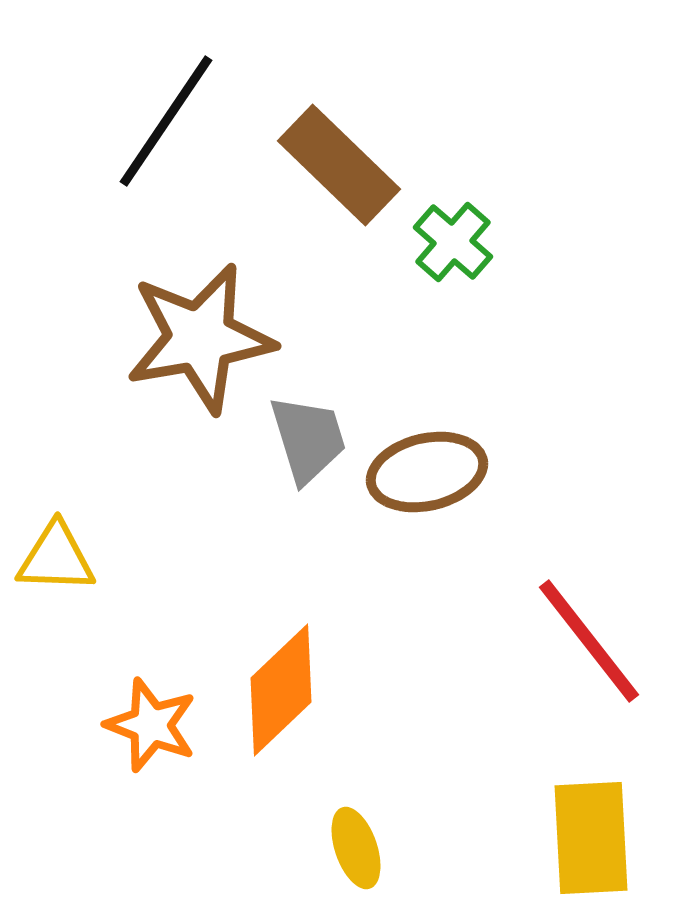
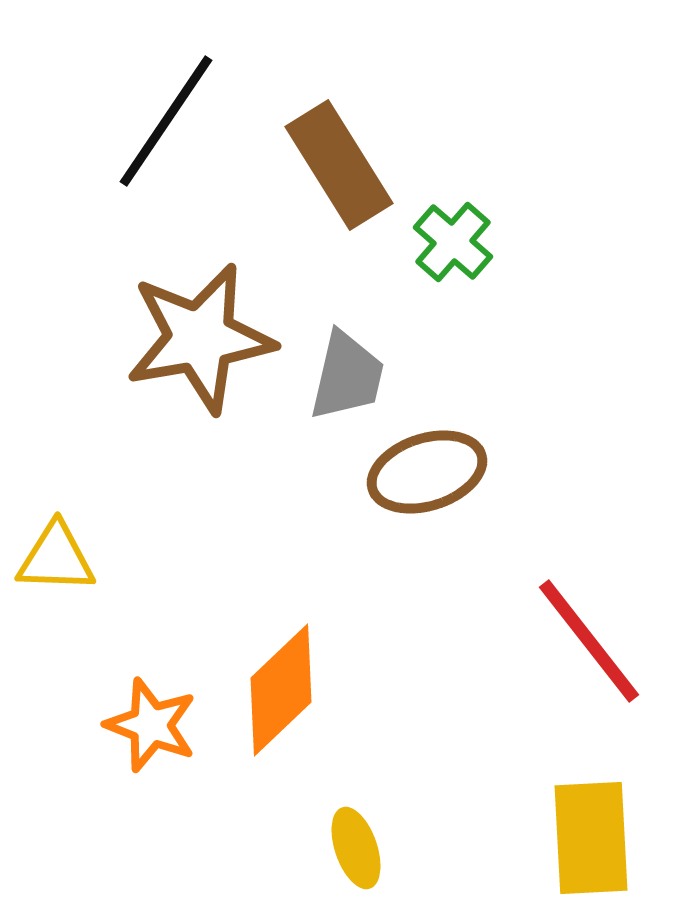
brown rectangle: rotated 14 degrees clockwise
gray trapezoid: moved 39 px right, 63 px up; rotated 30 degrees clockwise
brown ellipse: rotated 5 degrees counterclockwise
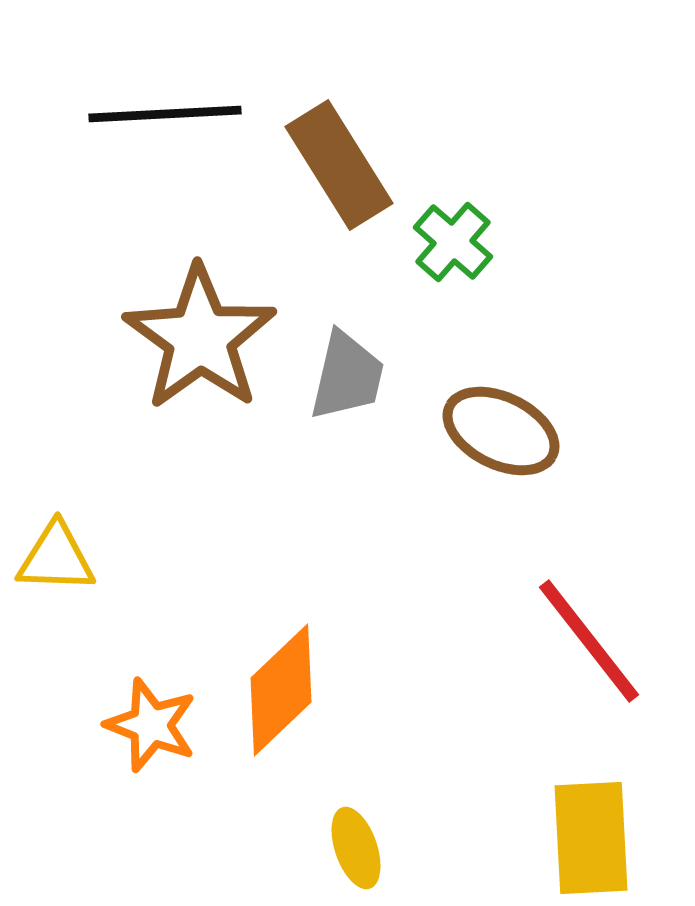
black line: moved 1 px left, 7 px up; rotated 53 degrees clockwise
brown star: rotated 26 degrees counterclockwise
brown ellipse: moved 74 px right, 41 px up; rotated 44 degrees clockwise
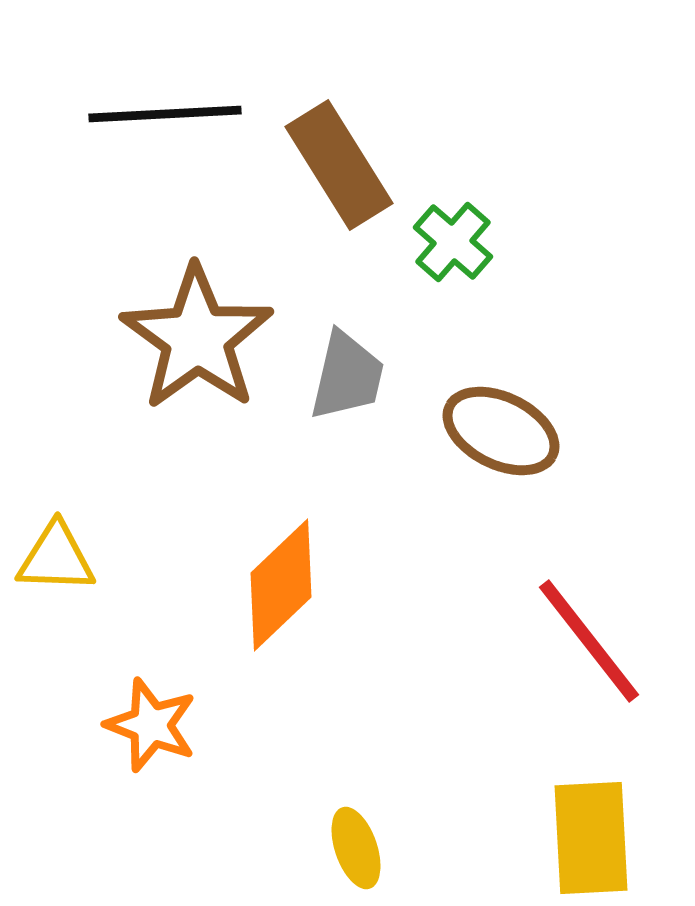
brown star: moved 3 px left
orange diamond: moved 105 px up
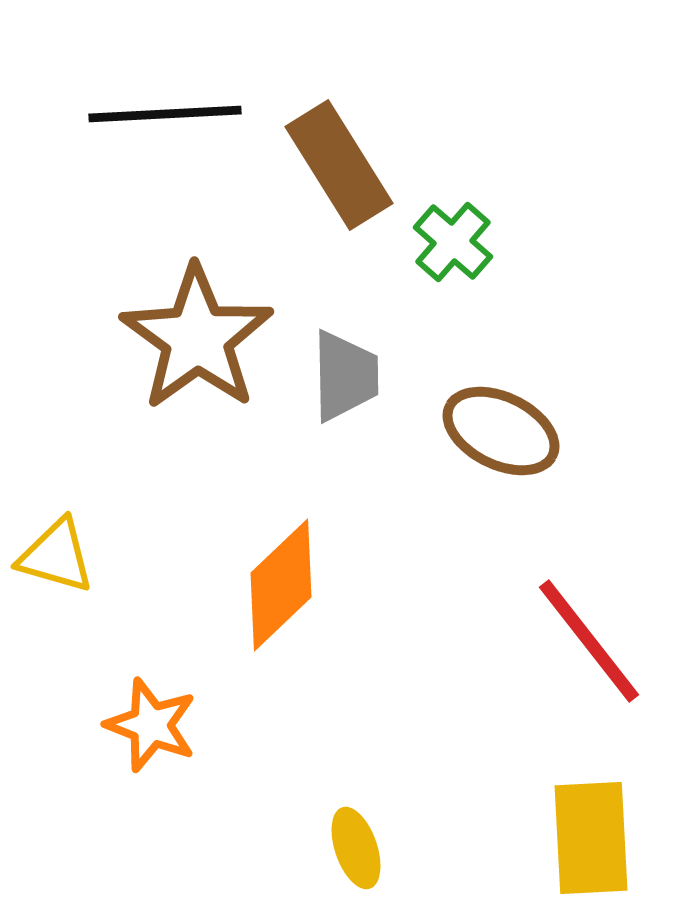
gray trapezoid: moved 2 px left; rotated 14 degrees counterclockwise
yellow triangle: moved 2 px up; rotated 14 degrees clockwise
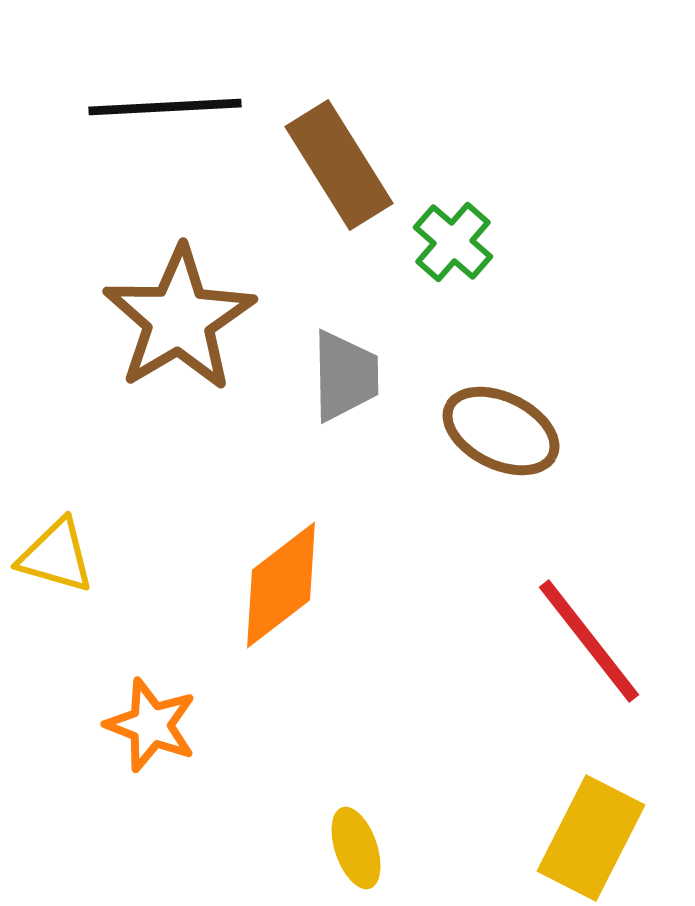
black line: moved 7 px up
brown star: moved 18 px left, 19 px up; rotated 5 degrees clockwise
orange diamond: rotated 6 degrees clockwise
yellow rectangle: rotated 30 degrees clockwise
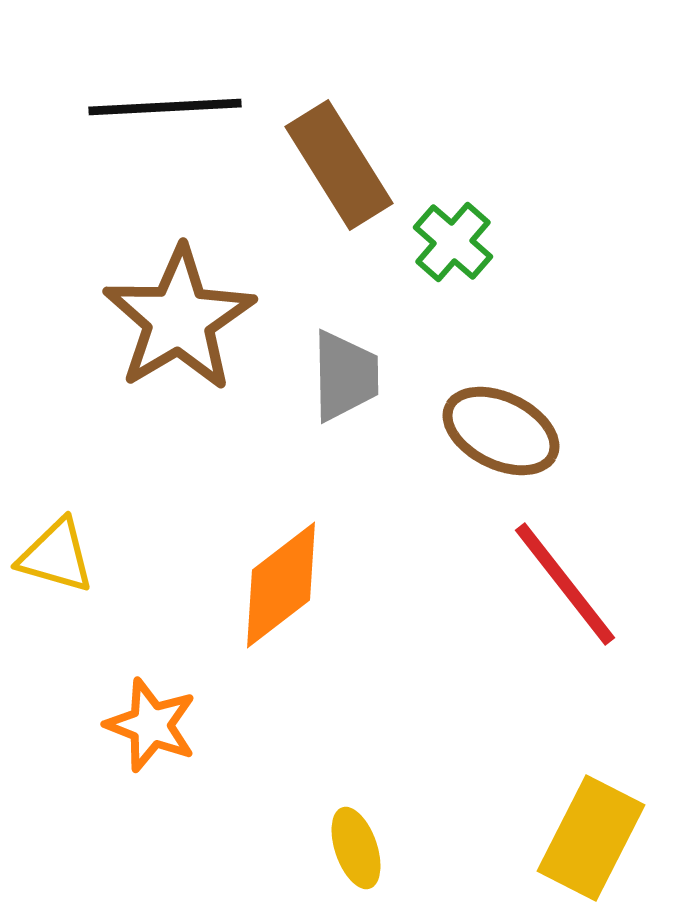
red line: moved 24 px left, 57 px up
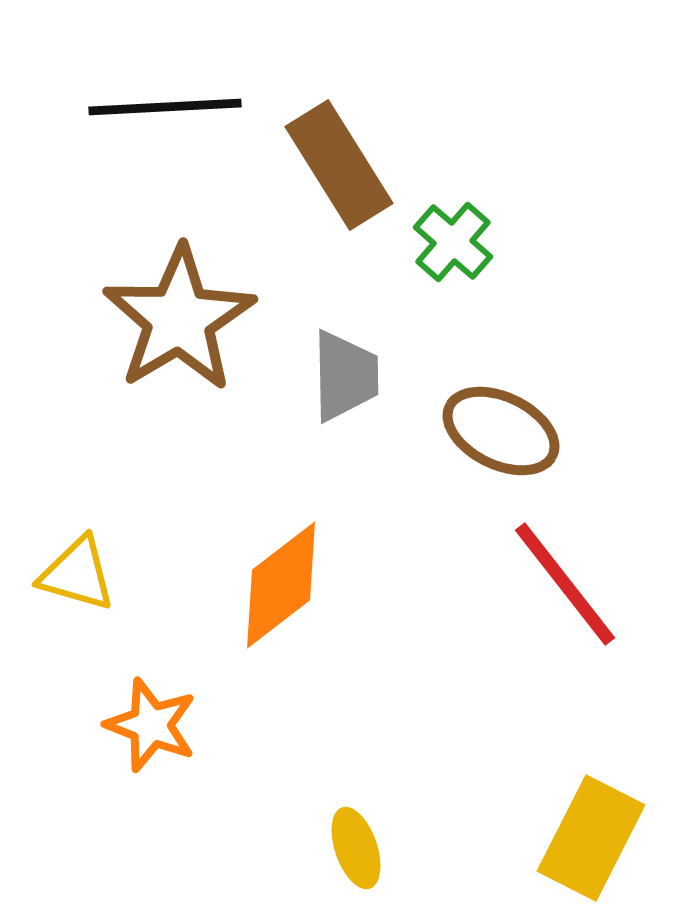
yellow triangle: moved 21 px right, 18 px down
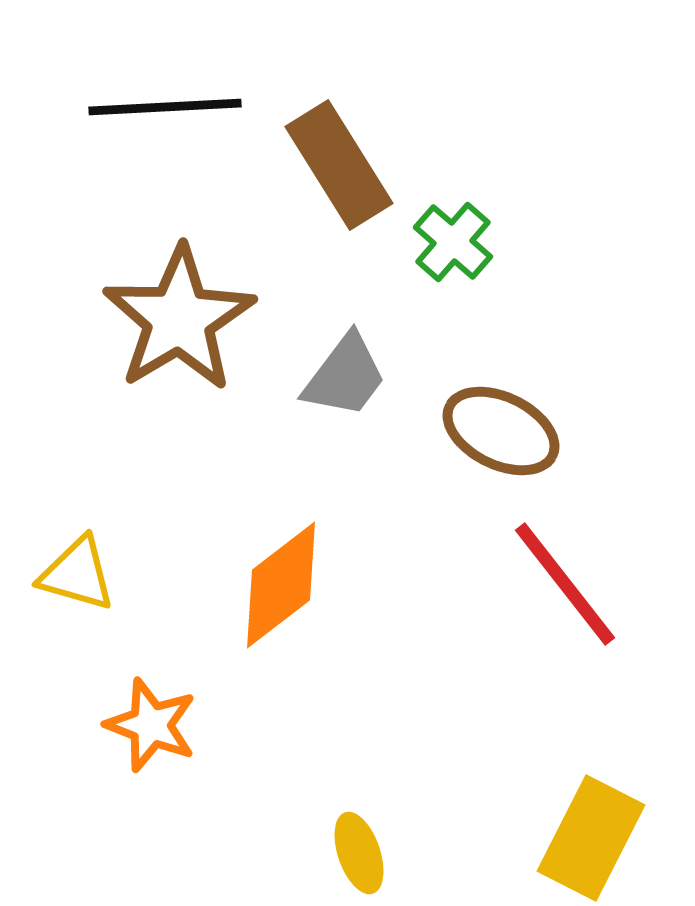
gray trapezoid: rotated 38 degrees clockwise
yellow ellipse: moved 3 px right, 5 px down
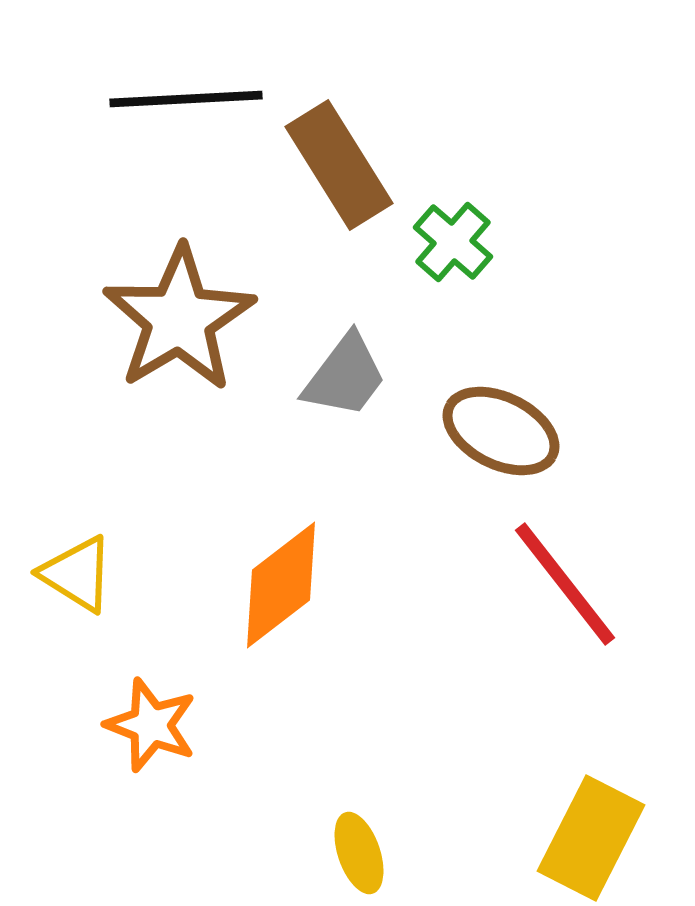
black line: moved 21 px right, 8 px up
yellow triangle: rotated 16 degrees clockwise
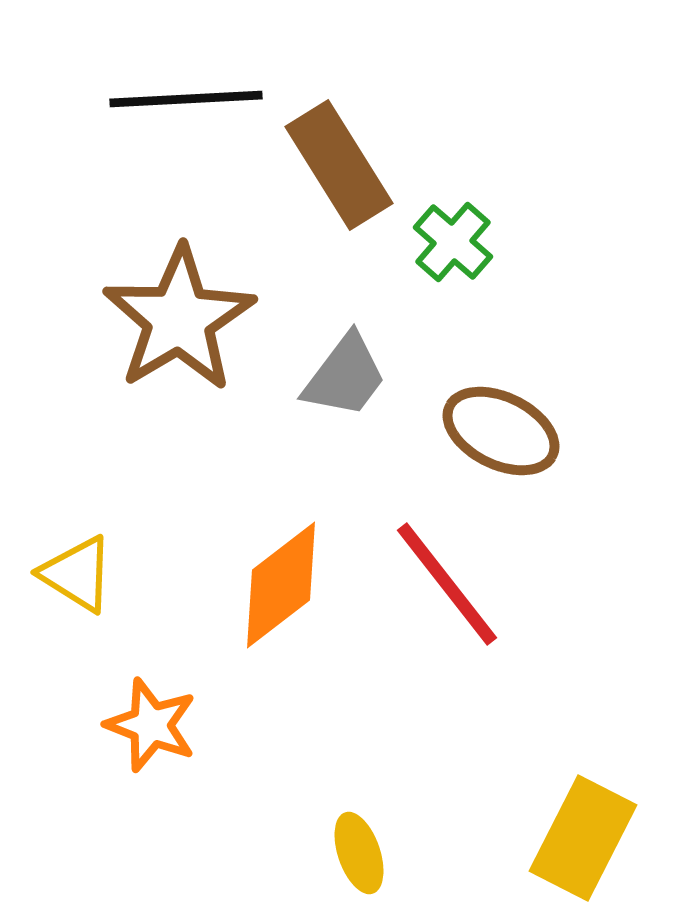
red line: moved 118 px left
yellow rectangle: moved 8 px left
